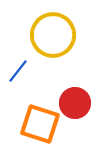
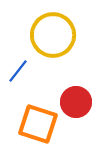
red circle: moved 1 px right, 1 px up
orange square: moved 2 px left
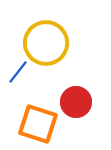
yellow circle: moved 7 px left, 8 px down
blue line: moved 1 px down
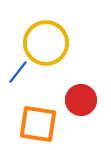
red circle: moved 5 px right, 2 px up
orange square: rotated 9 degrees counterclockwise
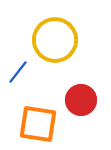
yellow circle: moved 9 px right, 3 px up
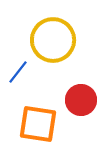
yellow circle: moved 2 px left
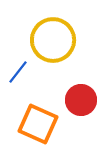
orange square: rotated 15 degrees clockwise
